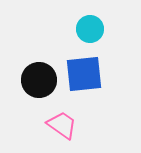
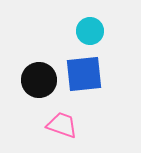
cyan circle: moved 2 px down
pink trapezoid: rotated 16 degrees counterclockwise
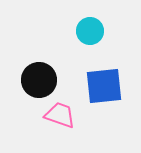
blue square: moved 20 px right, 12 px down
pink trapezoid: moved 2 px left, 10 px up
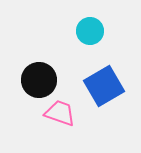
blue square: rotated 24 degrees counterclockwise
pink trapezoid: moved 2 px up
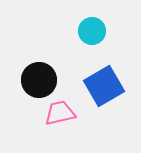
cyan circle: moved 2 px right
pink trapezoid: rotated 32 degrees counterclockwise
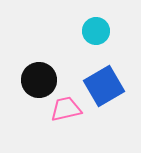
cyan circle: moved 4 px right
pink trapezoid: moved 6 px right, 4 px up
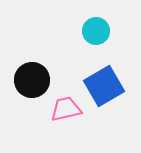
black circle: moved 7 px left
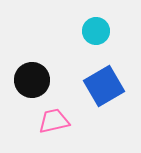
pink trapezoid: moved 12 px left, 12 px down
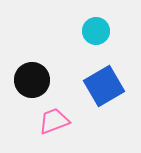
pink trapezoid: rotated 8 degrees counterclockwise
